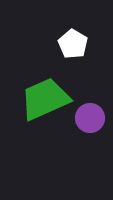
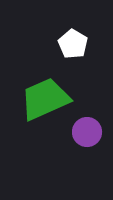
purple circle: moved 3 px left, 14 px down
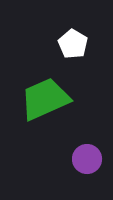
purple circle: moved 27 px down
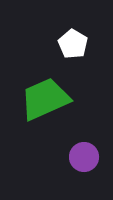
purple circle: moved 3 px left, 2 px up
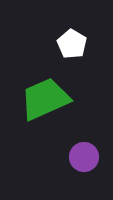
white pentagon: moved 1 px left
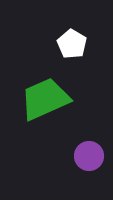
purple circle: moved 5 px right, 1 px up
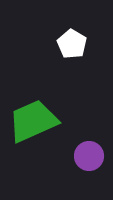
green trapezoid: moved 12 px left, 22 px down
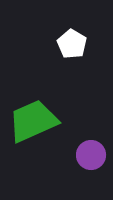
purple circle: moved 2 px right, 1 px up
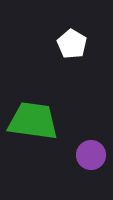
green trapezoid: rotated 32 degrees clockwise
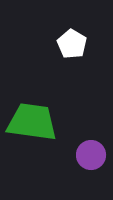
green trapezoid: moved 1 px left, 1 px down
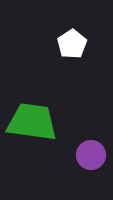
white pentagon: rotated 8 degrees clockwise
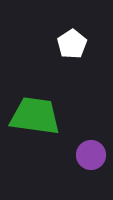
green trapezoid: moved 3 px right, 6 px up
